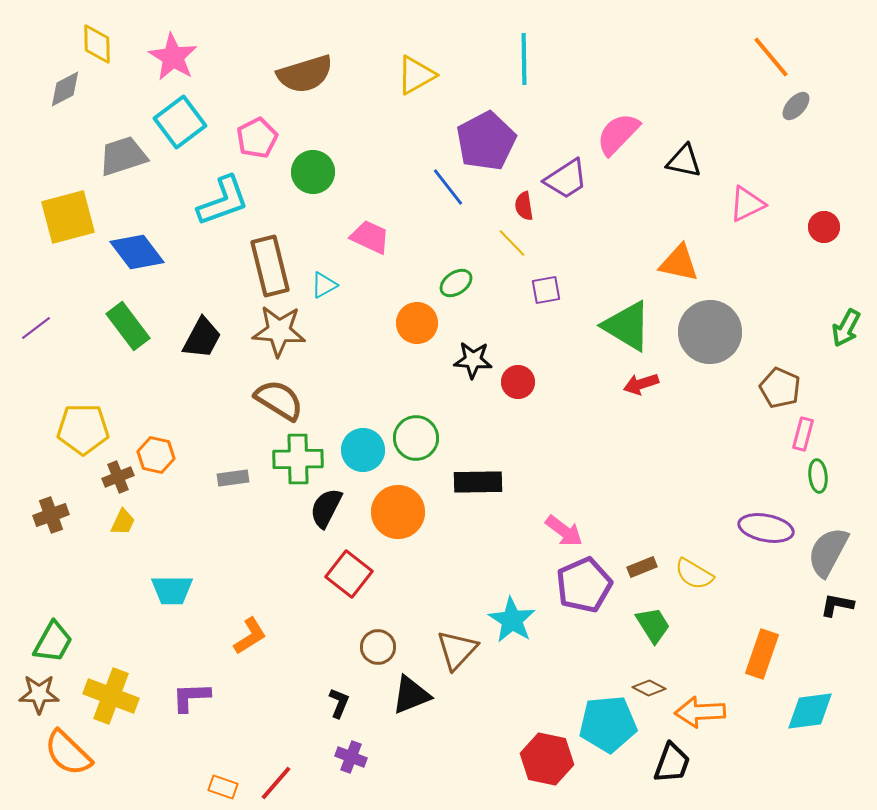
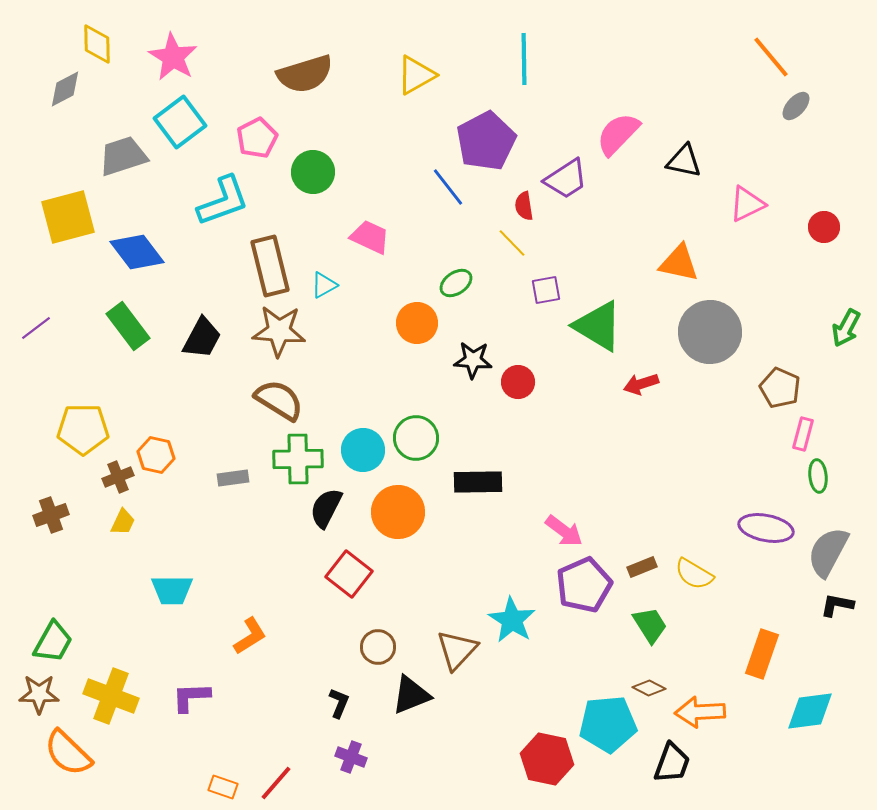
green triangle at (627, 326): moved 29 px left
green trapezoid at (653, 625): moved 3 px left
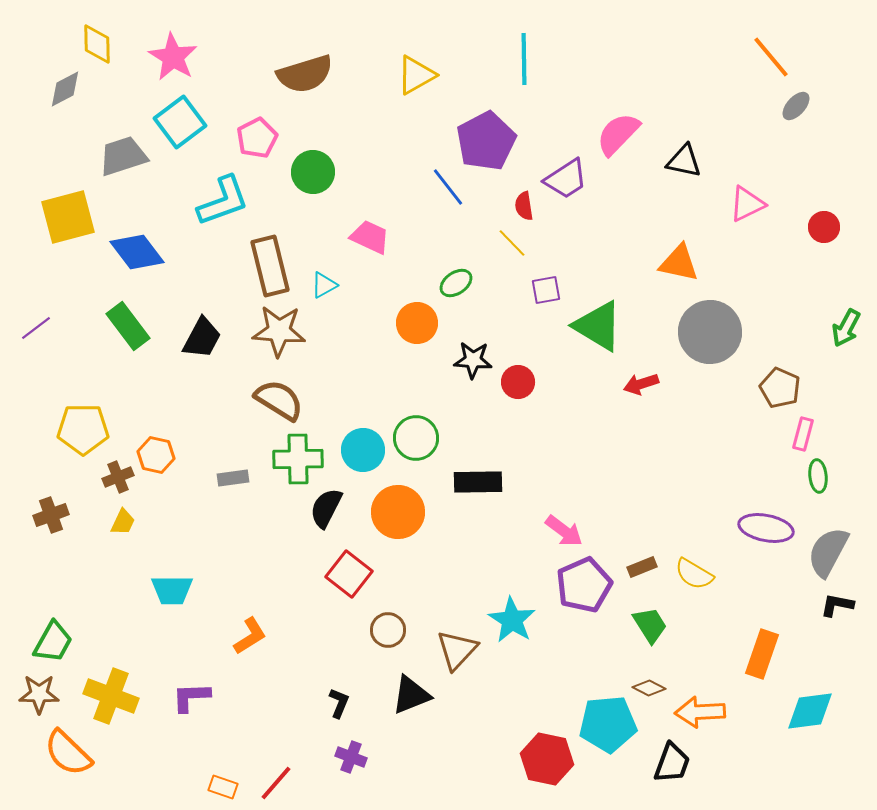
brown circle at (378, 647): moved 10 px right, 17 px up
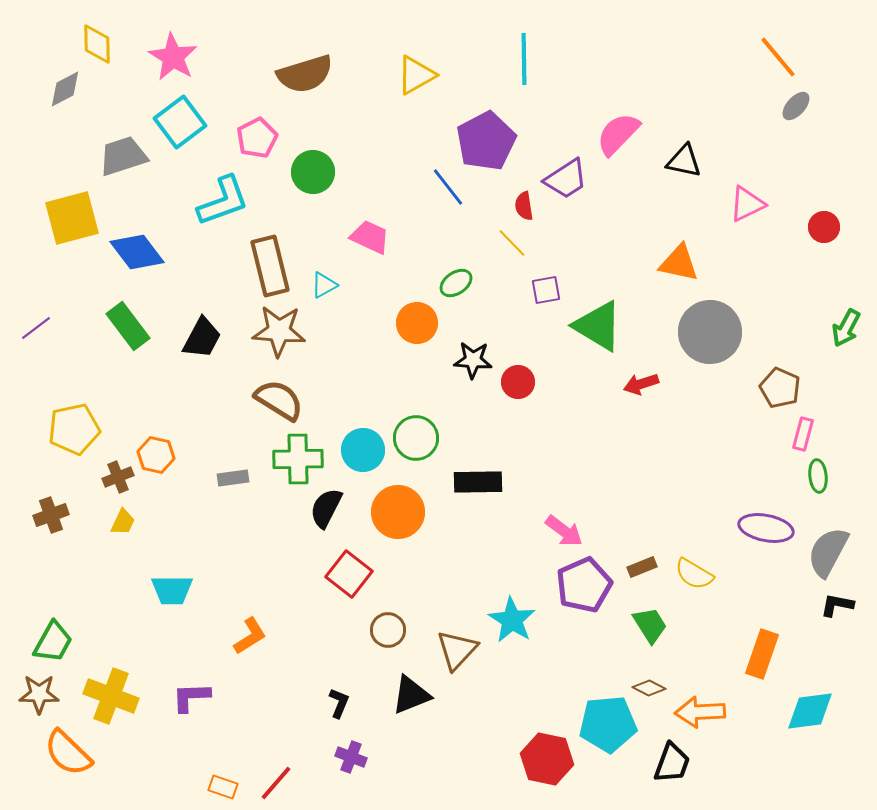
orange line at (771, 57): moved 7 px right
yellow square at (68, 217): moved 4 px right, 1 px down
yellow pentagon at (83, 429): moved 9 px left; rotated 12 degrees counterclockwise
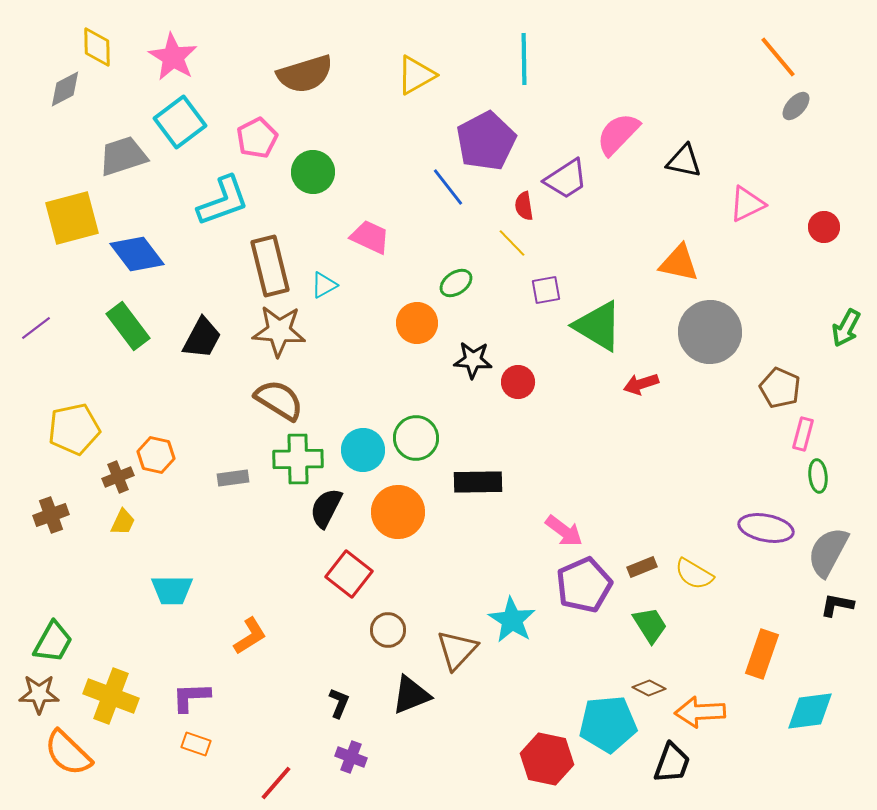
yellow diamond at (97, 44): moved 3 px down
blue diamond at (137, 252): moved 2 px down
orange rectangle at (223, 787): moved 27 px left, 43 px up
